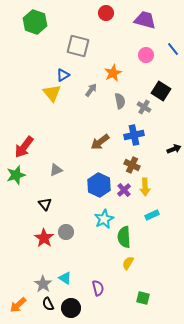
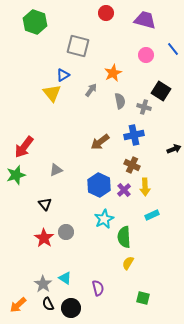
gray cross: rotated 16 degrees counterclockwise
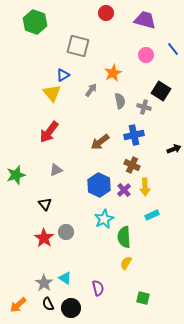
red arrow: moved 25 px right, 15 px up
yellow semicircle: moved 2 px left
gray star: moved 1 px right, 1 px up
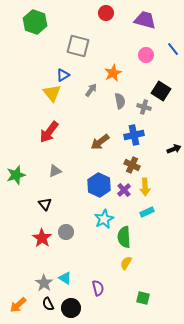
gray triangle: moved 1 px left, 1 px down
cyan rectangle: moved 5 px left, 3 px up
red star: moved 2 px left
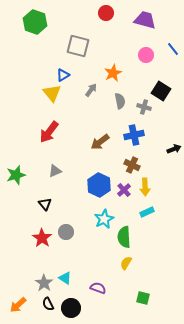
purple semicircle: rotated 56 degrees counterclockwise
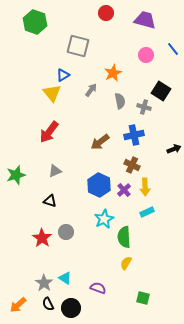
black triangle: moved 5 px right, 3 px up; rotated 32 degrees counterclockwise
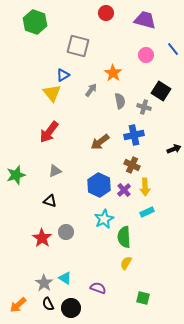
orange star: rotated 12 degrees counterclockwise
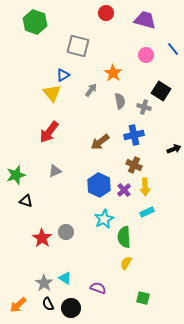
brown cross: moved 2 px right
black triangle: moved 24 px left
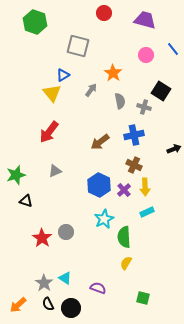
red circle: moved 2 px left
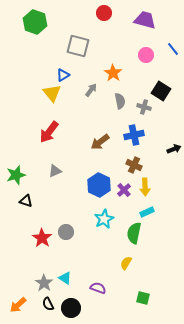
green semicircle: moved 10 px right, 4 px up; rotated 15 degrees clockwise
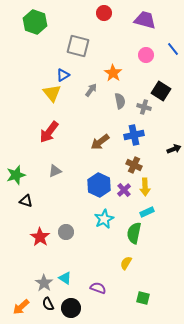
red star: moved 2 px left, 1 px up
orange arrow: moved 3 px right, 2 px down
